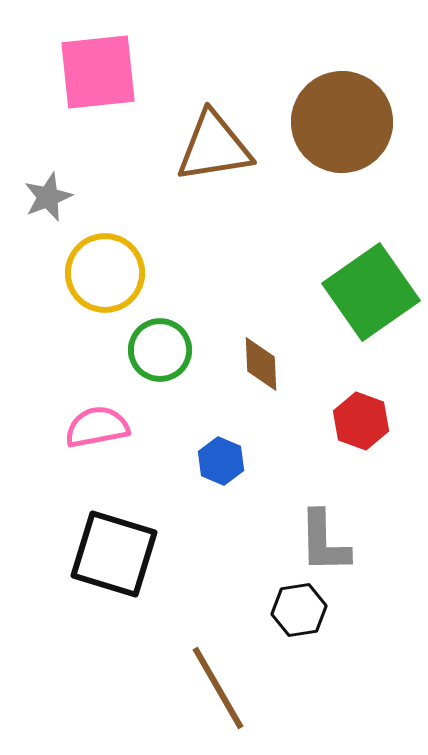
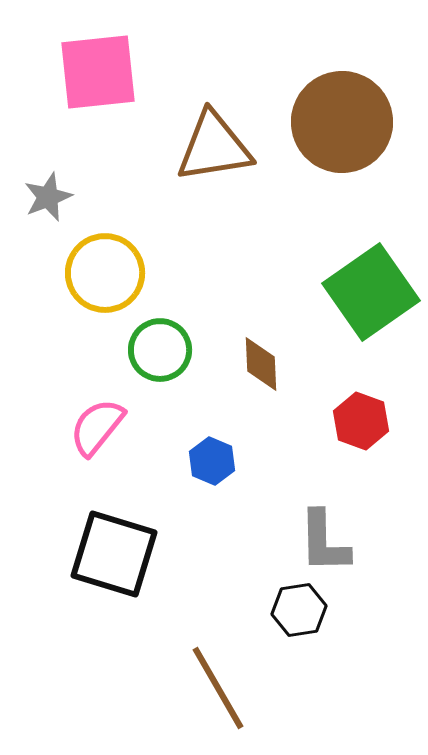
pink semicircle: rotated 40 degrees counterclockwise
blue hexagon: moved 9 px left
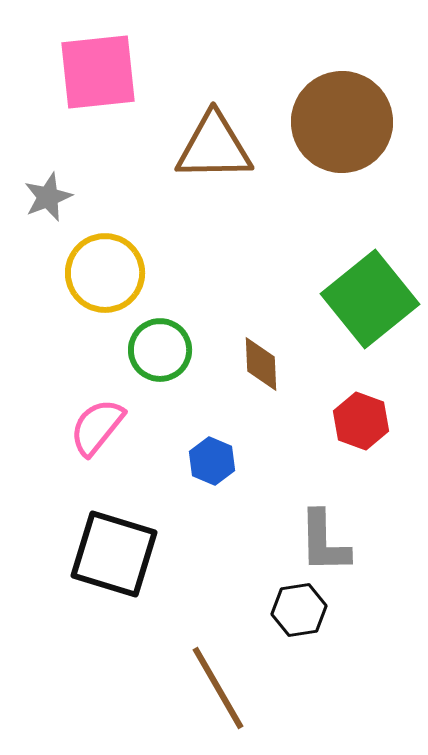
brown triangle: rotated 8 degrees clockwise
green square: moved 1 px left, 7 px down; rotated 4 degrees counterclockwise
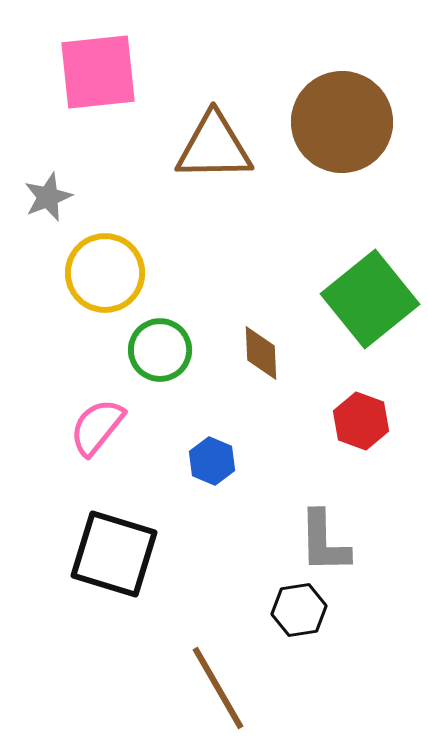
brown diamond: moved 11 px up
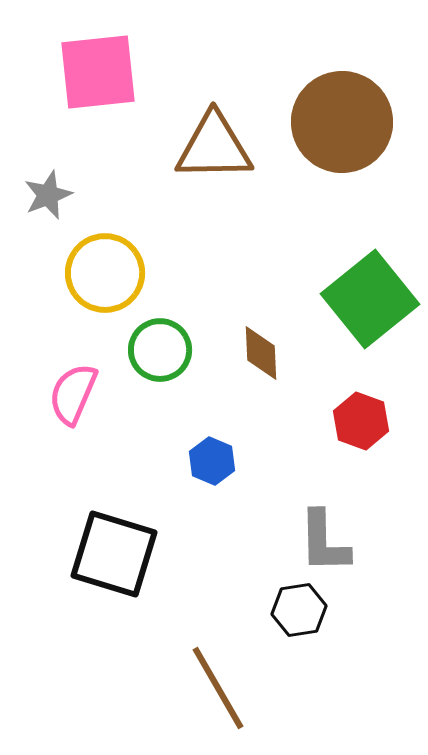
gray star: moved 2 px up
pink semicircle: moved 24 px left, 33 px up; rotated 16 degrees counterclockwise
